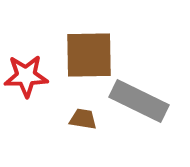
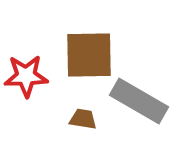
gray rectangle: rotated 4 degrees clockwise
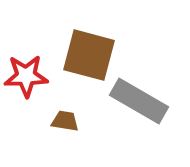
brown square: rotated 16 degrees clockwise
brown trapezoid: moved 18 px left, 2 px down
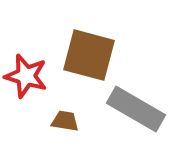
red star: rotated 18 degrees clockwise
gray rectangle: moved 3 px left, 8 px down
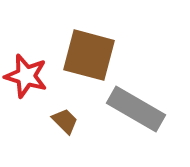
brown trapezoid: rotated 36 degrees clockwise
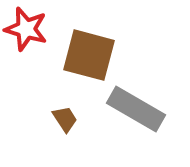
red star: moved 47 px up
brown trapezoid: moved 2 px up; rotated 12 degrees clockwise
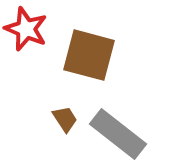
red star: rotated 6 degrees clockwise
gray rectangle: moved 18 px left, 25 px down; rotated 8 degrees clockwise
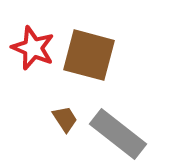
red star: moved 7 px right, 19 px down
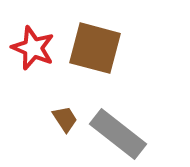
brown square: moved 6 px right, 7 px up
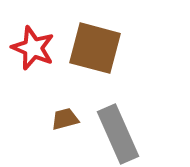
brown trapezoid: rotated 72 degrees counterclockwise
gray rectangle: rotated 28 degrees clockwise
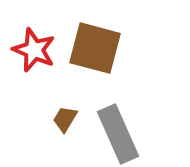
red star: moved 1 px right, 2 px down
brown trapezoid: rotated 44 degrees counterclockwise
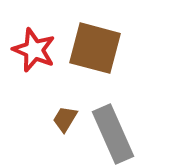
gray rectangle: moved 5 px left
